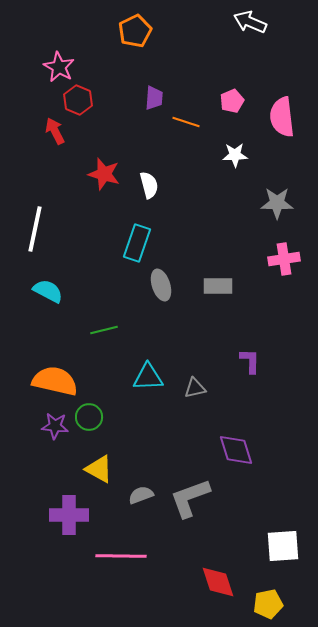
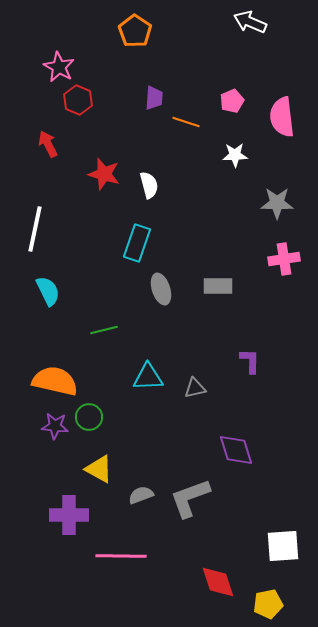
orange pentagon: rotated 12 degrees counterclockwise
red arrow: moved 7 px left, 13 px down
gray ellipse: moved 4 px down
cyan semicircle: rotated 36 degrees clockwise
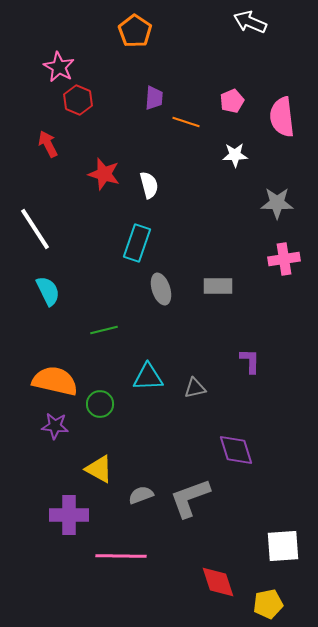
white line: rotated 45 degrees counterclockwise
green circle: moved 11 px right, 13 px up
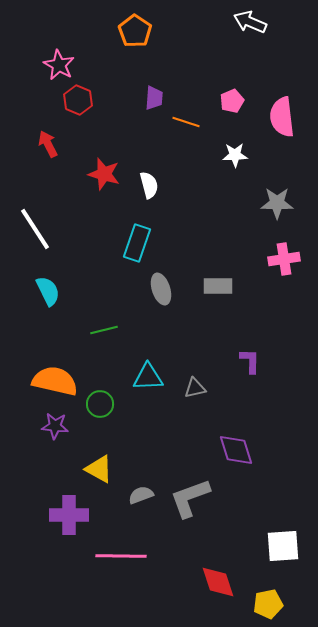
pink star: moved 2 px up
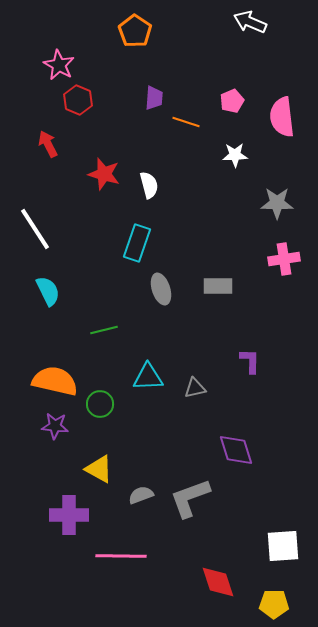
yellow pentagon: moved 6 px right; rotated 12 degrees clockwise
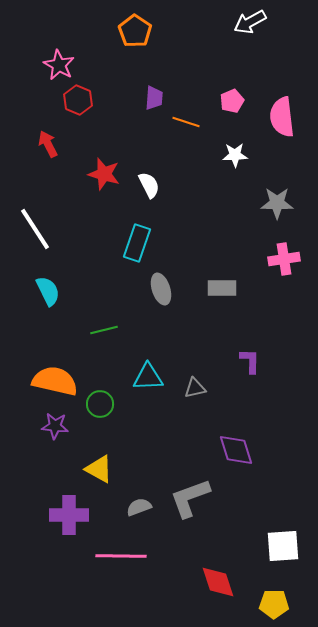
white arrow: rotated 52 degrees counterclockwise
white semicircle: rotated 12 degrees counterclockwise
gray rectangle: moved 4 px right, 2 px down
gray semicircle: moved 2 px left, 12 px down
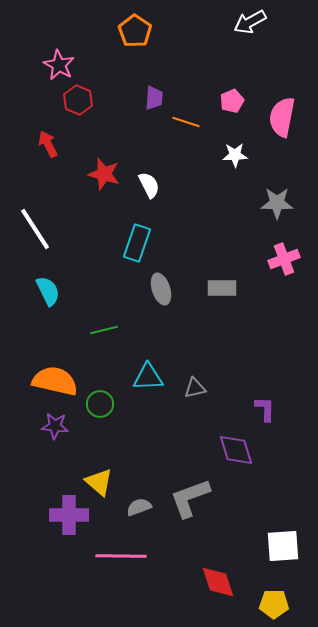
pink semicircle: rotated 18 degrees clockwise
pink cross: rotated 12 degrees counterclockwise
purple L-shape: moved 15 px right, 48 px down
yellow triangle: moved 13 px down; rotated 12 degrees clockwise
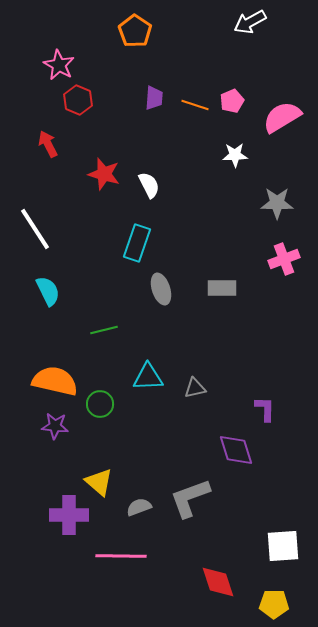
pink semicircle: rotated 48 degrees clockwise
orange line: moved 9 px right, 17 px up
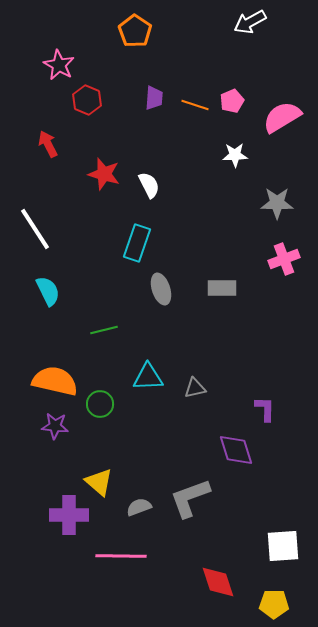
red hexagon: moved 9 px right
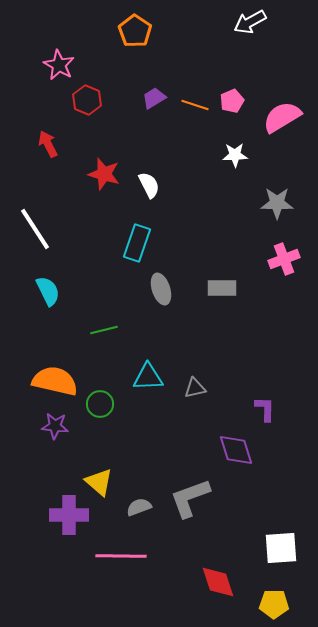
purple trapezoid: rotated 125 degrees counterclockwise
white square: moved 2 px left, 2 px down
